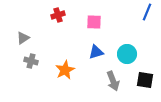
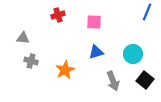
gray triangle: rotated 40 degrees clockwise
cyan circle: moved 6 px right
black square: rotated 30 degrees clockwise
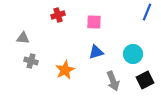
black square: rotated 24 degrees clockwise
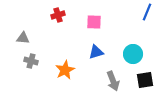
black square: rotated 18 degrees clockwise
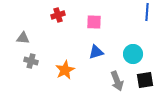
blue line: rotated 18 degrees counterclockwise
gray arrow: moved 4 px right
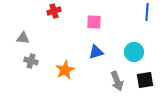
red cross: moved 4 px left, 4 px up
cyan circle: moved 1 px right, 2 px up
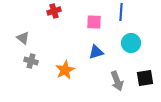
blue line: moved 26 px left
gray triangle: rotated 32 degrees clockwise
cyan circle: moved 3 px left, 9 px up
black square: moved 2 px up
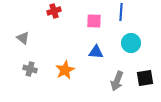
pink square: moved 1 px up
blue triangle: rotated 21 degrees clockwise
gray cross: moved 1 px left, 8 px down
gray arrow: rotated 42 degrees clockwise
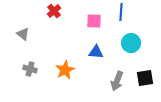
red cross: rotated 24 degrees counterclockwise
gray triangle: moved 4 px up
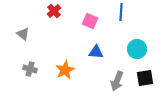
pink square: moved 4 px left; rotated 21 degrees clockwise
cyan circle: moved 6 px right, 6 px down
